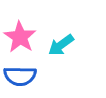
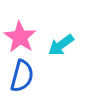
blue semicircle: moved 2 px right; rotated 76 degrees counterclockwise
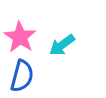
cyan arrow: moved 1 px right
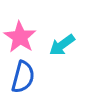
blue semicircle: moved 1 px right, 1 px down
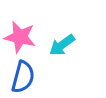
pink star: rotated 20 degrees counterclockwise
